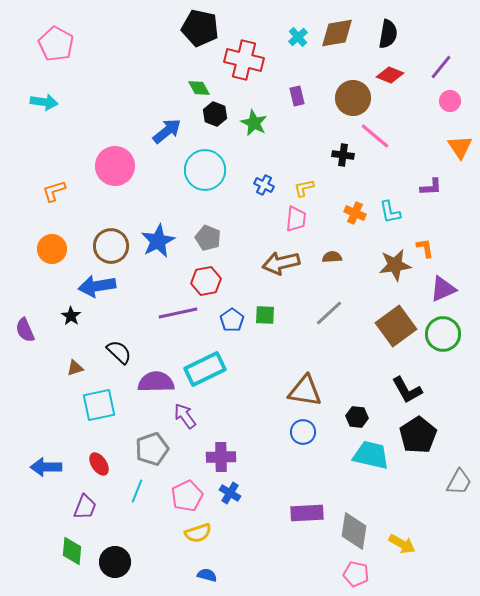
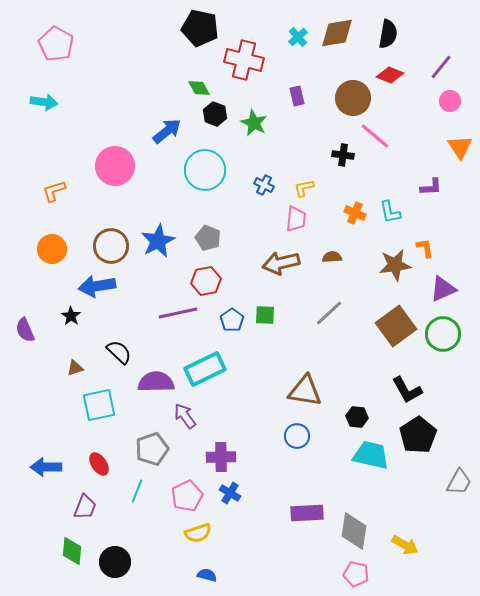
blue circle at (303, 432): moved 6 px left, 4 px down
yellow arrow at (402, 544): moved 3 px right, 1 px down
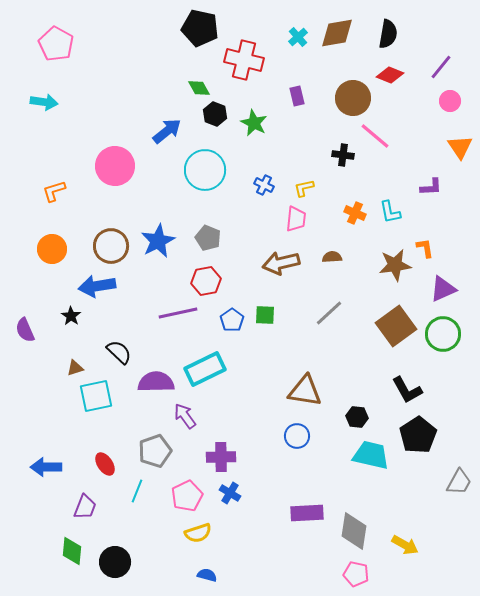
cyan square at (99, 405): moved 3 px left, 9 px up
gray pentagon at (152, 449): moved 3 px right, 2 px down
red ellipse at (99, 464): moved 6 px right
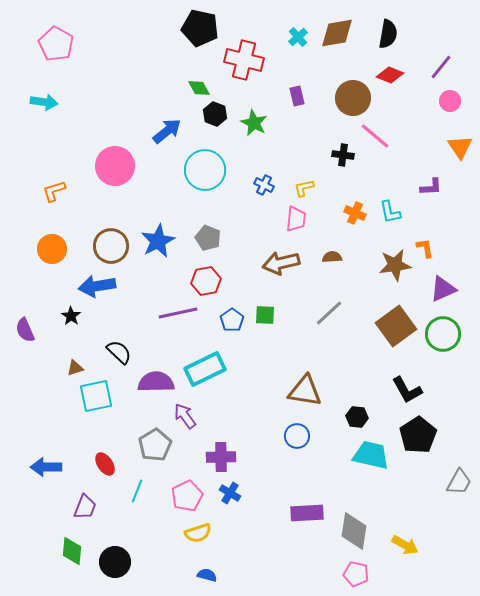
gray pentagon at (155, 451): moved 6 px up; rotated 12 degrees counterclockwise
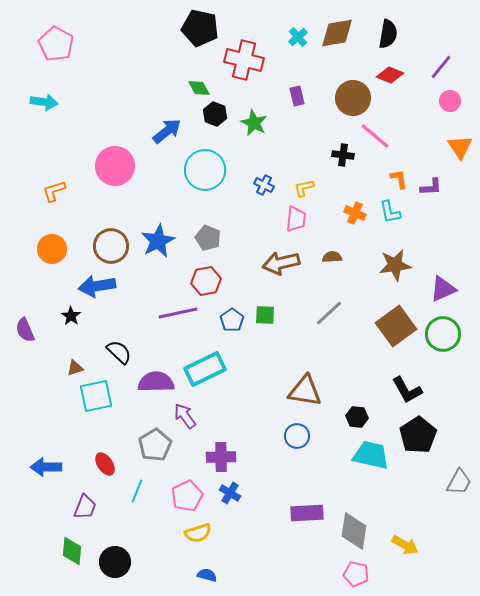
orange L-shape at (425, 248): moved 26 px left, 69 px up
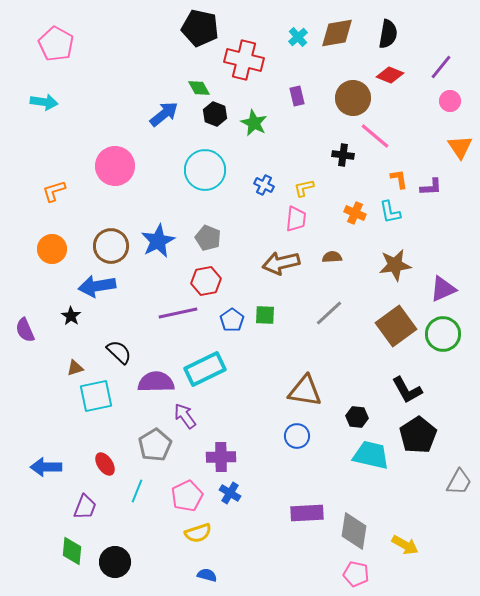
blue arrow at (167, 131): moved 3 px left, 17 px up
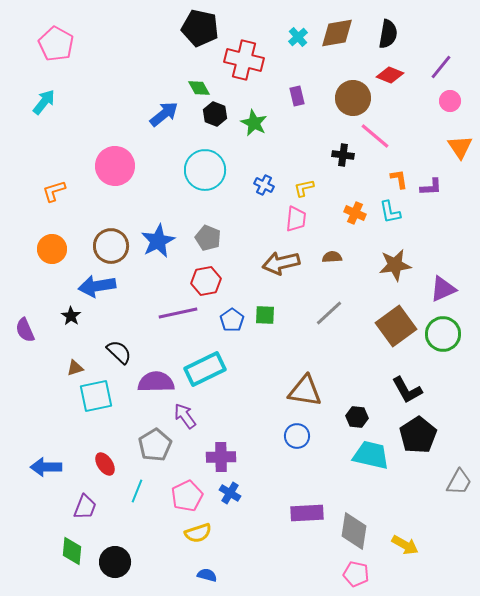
cyan arrow at (44, 102): rotated 60 degrees counterclockwise
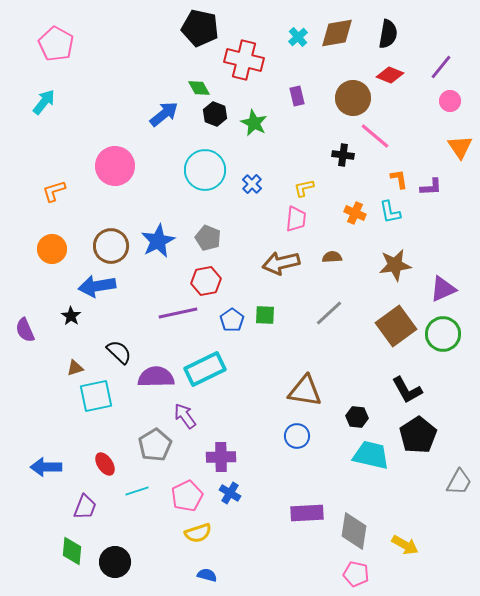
blue cross at (264, 185): moved 12 px left, 1 px up; rotated 18 degrees clockwise
purple semicircle at (156, 382): moved 5 px up
cyan line at (137, 491): rotated 50 degrees clockwise
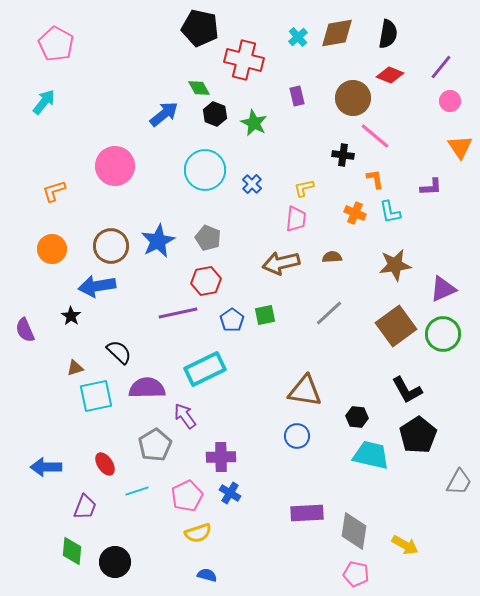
orange L-shape at (399, 179): moved 24 px left
green square at (265, 315): rotated 15 degrees counterclockwise
purple semicircle at (156, 377): moved 9 px left, 11 px down
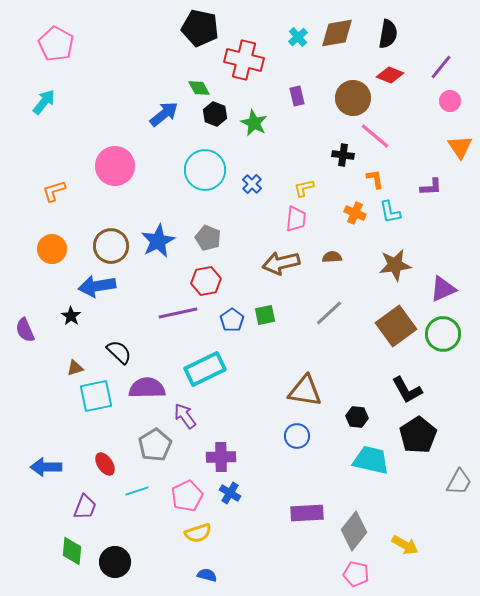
cyan trapezoid at (371, 455): moved 5 px down
gray diamond at (354, 531): rotated 30 degrees clockwise
